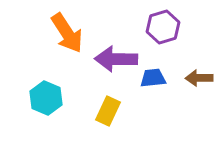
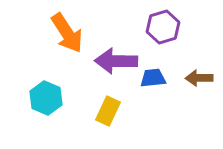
purple arrow: moved 2 px down
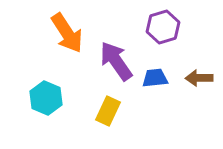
purple arrow: rotated 54 degrees clockwise
blue trapezoid: moved 2 px right
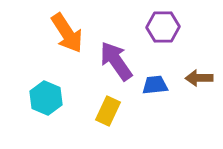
purple hexagon: rotated 16 degrees clockwise
blue trapezoid: moved 7 px down
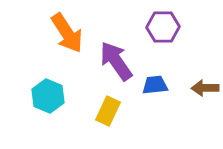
brown arrow: moved 6 px right, 10 px down
cyan hexagon: moved 2 px right, 2 px up
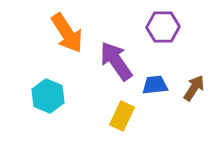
brown arrow: moved 11 px left; rotated 124 degrees clockwise
yellow rectangle: moved 14 px right, 5 px down
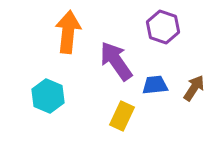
purple hexagon: rotated 20 degrees clockwise
orange arrow: moved 1 px right, 1 px up; rotated 141 degrees counterclockwise
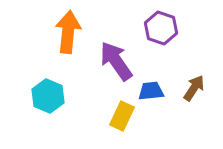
purple hexagon: moved 2 px left, 1 px down
blue trapezoid: moved 4 px left, 6 px down
